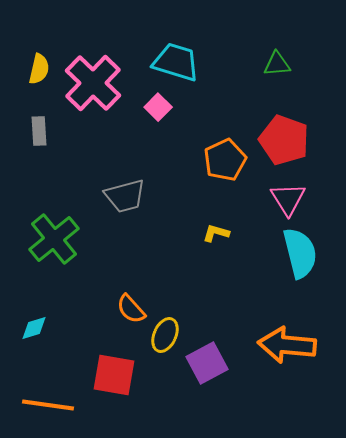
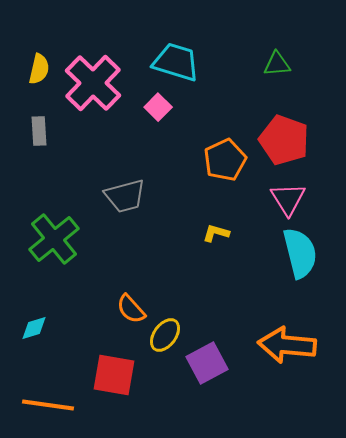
yellow ellipse: rotated 12 degrees clockwise
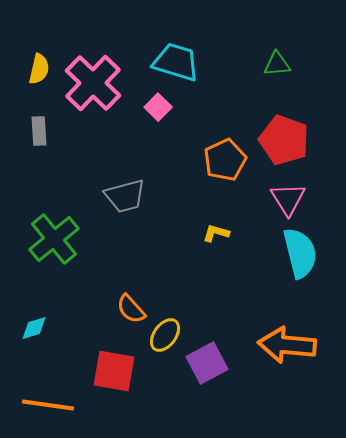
red square: moved 4 px up
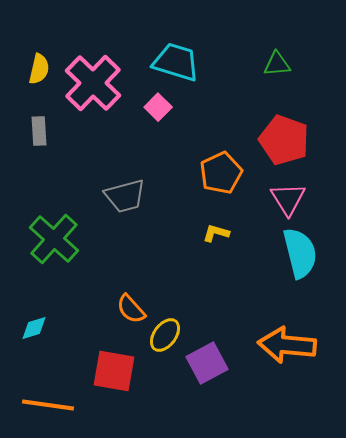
orange pentagon: moved 4 px left, 13 px down
green cross: rotated 9 degrees counterclockwise
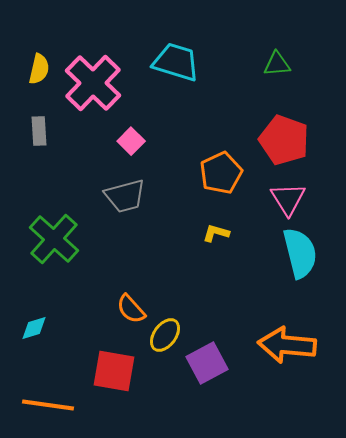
pink square: moved 27 px left, 34 px down
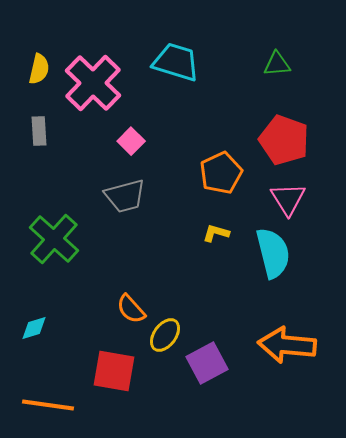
cyan semicircle: moved 27 px left
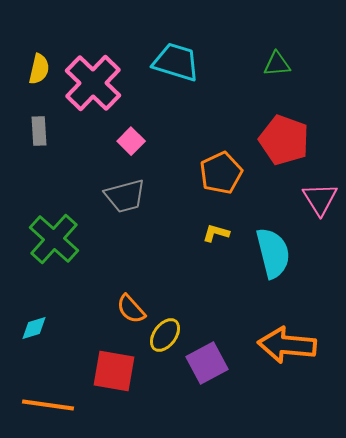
pink triangle: moved 32 px right
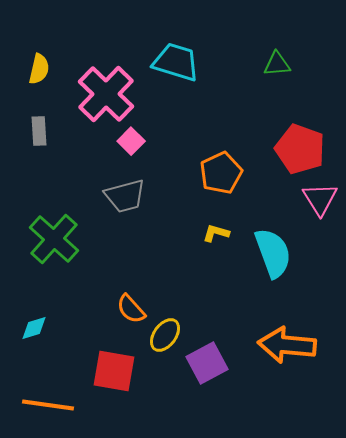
pink cross: moved 13 px right, 11 px down
red pentagon: moved 16 px right, 9 px down
cyan semicircle: rotated 6 degrees counterclockwise
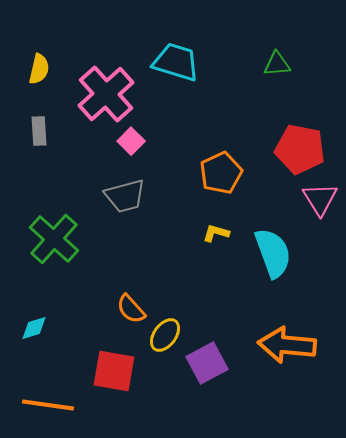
pink cross: rotated 4 degrees clockwise
red pentagon: rotated 9 degrees counterclockwise
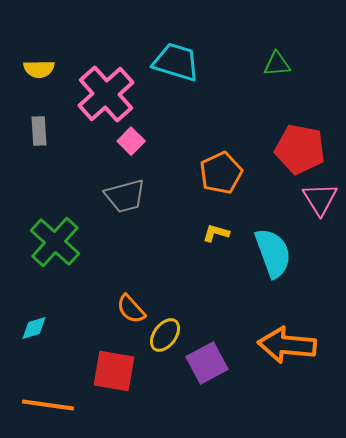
yellow semicircle: rotated 76 degrees clockwise
green cross: moved 1 px right, 3 px down
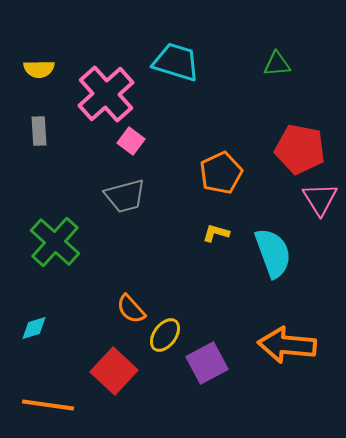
pink square: rotated 8 degrees counterclockwise
red square: rotated 33 degrees clockwise
